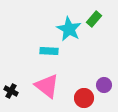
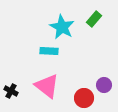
cyan star: moved 7 px left, 2 px up
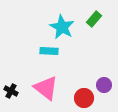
pink triangle: moved 1 px left, 2 px down
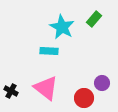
purple circle: moved 2 px left, 2 px up
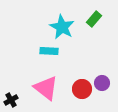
black cross: moved 9 px down; rotated 32 degrees clockwise
red circle: moved 2 px left, 9 px up
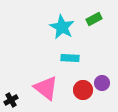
green rectangle: rotated 21 degrees clockwise
cyan rectangle: moved 21 px right, 7 px down
red circle: moved 1 px right, 1 px down
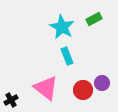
cyan rectangle: moved 3 px left, 2 px up; rotated 66 degrees clockwise
